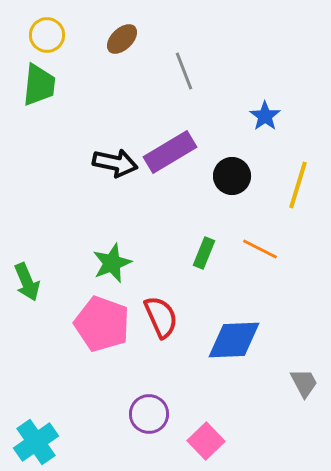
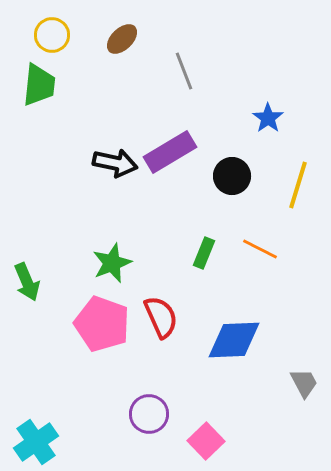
yellow circle: moved 5 px right
blue star: moved 3 px right, 2 px down
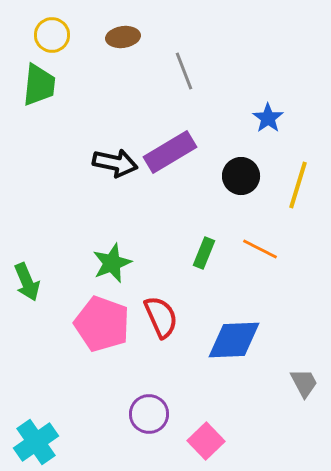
brown ellipse: moved 1 px right, 2 px up; rotated 36 degrees clockwise
black circle: moved 9 px right
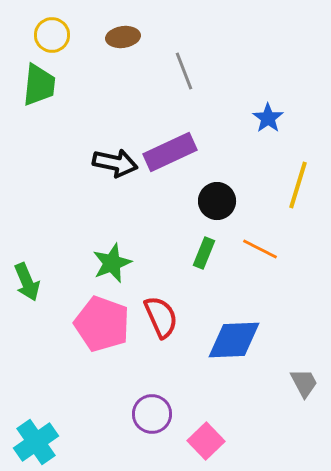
purple rectangle: rotated 6 degrees clockwise
black circle: moved 24 px left, 25 px down
purple circle: moved 3 px right
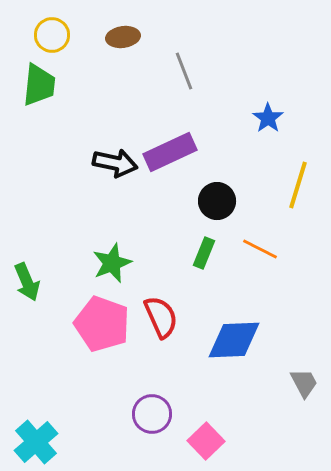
cyan cross: rotated 6 degrees counterclockwise
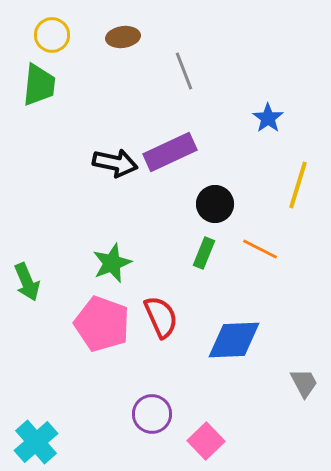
black circle: moved 2 px left, 3 px down
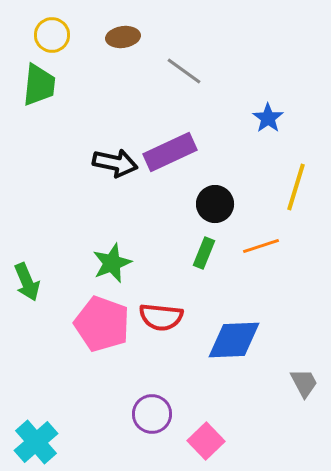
gray line: rotated 33 degrees counterclockwise
yellow line: moved 2 px left, 2 px down
orange line: moved 1 px right, 3 px up; rotated 45 degrees counterclockwise
red semicircle: rotated 120 degrees clockwise
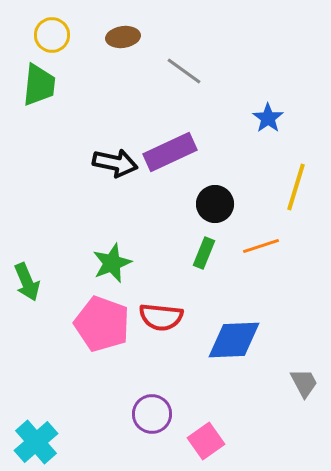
pink square: rotated 9 degrees clockwise
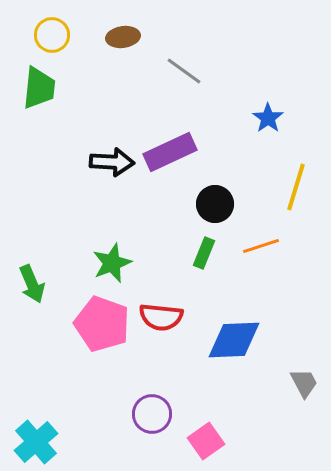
green trapezoid: moved 3 px down
black arrow: moved 3 px left, 1 px up; rotated 9 degrees counterclockwise
green arrow: moved 5 px right, 2 px down
